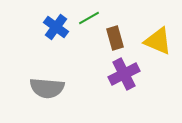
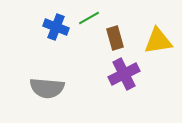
blue cross: rotated 15 degrees counterclockwise
yellow triangle: rotated 32 degrees counterclockwise
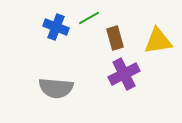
gray semicircle: moved 9 px right
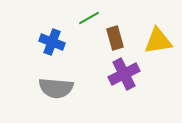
blue cross: moved 4 px left, 15 px down
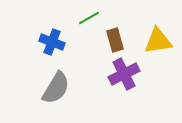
brown rectangle: moved 2 px down
gray semicircle: rotated 64 degrees counterclockwise
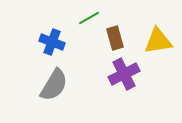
brown rectangle: moved 2 px up
gray semicircle: moved 2 px left, 3 px up
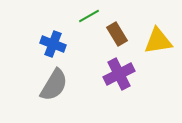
green line: moved 2 px up
brown rectangle: moved 2 px right, 4 px up; rotated 15 degrees counterclockwise
blue cross: moved 1 px right, 2 px down
purple cross: moved 5 px left
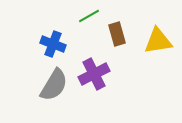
brown rectangle: rotated 15 degrees clockwise
purple cross: moved 25 px left
